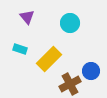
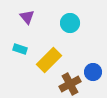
yellow rectangle: moved 1 px down
blue circle: moved 2 px right, 1 px down
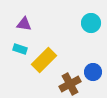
purple triangle: moved 3 px left, 7 px down; rotated 42 degrees counterclockwise
cyan circle: moved 21 px right
yellow rectangle: moved 5 px left
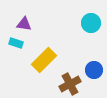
cyan rectangle: moved 4 px left, 6 px up
blue circle: moved 1 px right, 2 px up
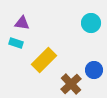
purple triangle: moved 2 px left, 1 px up
brown cross: moved 1 px right; rotated 15 degrees counterclockwise
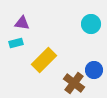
cyan circle: moved 1 px down
cyan rectangle: rotated 32 degrees counterclockwise
brown cross: moved 3 px right, 1 px up; rotated 10 degrees counterclockwise
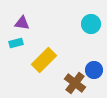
brown cross: moved 1 px right
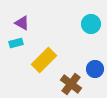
purple triangle: rotated 21 degrees clockwise
blue circle: moved 1 px right, 1 px up
brown cross: moved 4 px left, 1 px down
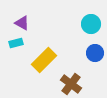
blue circle: moved 16 px up
